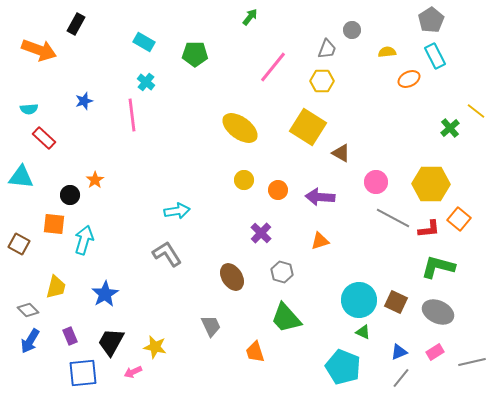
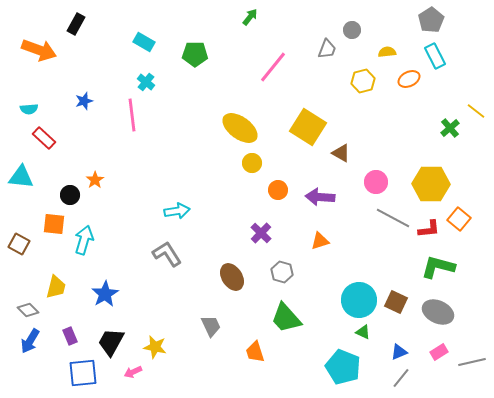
yellow hexagon at (322, 81): moved 41 px right; rotated 15 degrees counterclockwise
yellow circle at (244, 180): moved 8 px right, 17 px up
pink rectangle at (435, 352): moved 4 px right
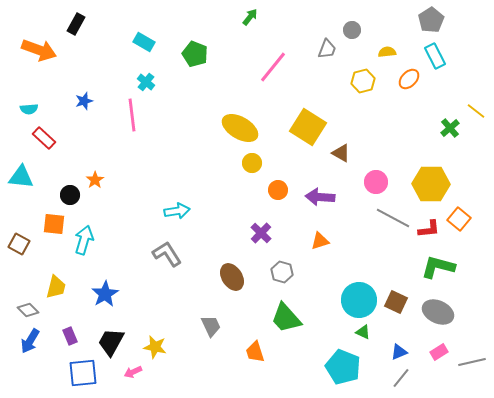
green pentagon at (195, 54): rotated 20 degrees clockwise
orange ellipse at (409, 79): rotated 20 degrees counterclockwise
yellow ellipse at (240, 128): rotated 6 degrees counterclockwise
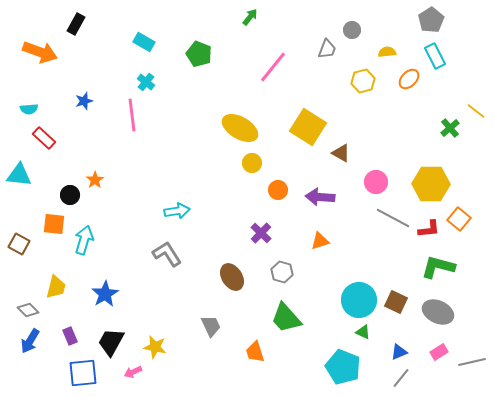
orange arrow at (39, 50): moved 1 px right, 2 px down
green pentagon at (195, 54): moved 4 px right
cyan triangle at (21, 177): moved 2 px left, 2 px up
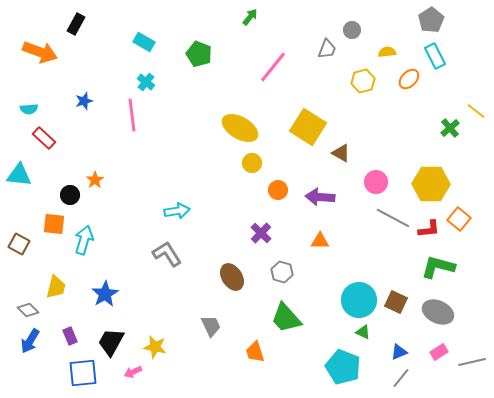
orange triangle at (320, 241): rotated 18 degrees clockwise
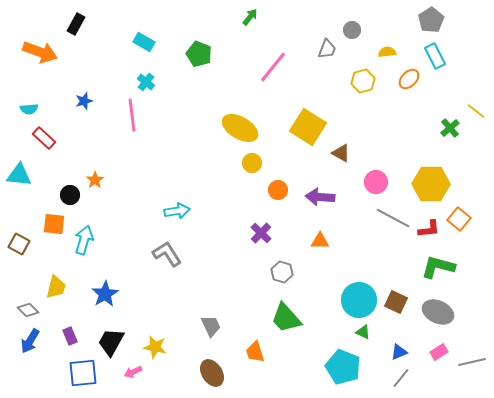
brown ellipse at (232, 277): moved 20 px left, 96 px down
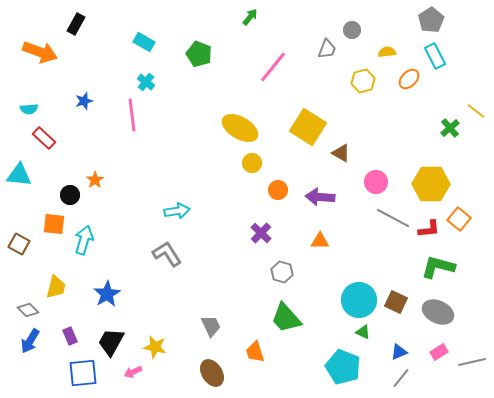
blue star at (105, 294): moved 2 px right
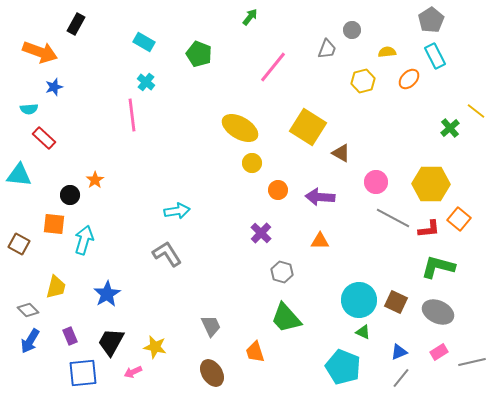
blue star at (84, 101): moved 30 px left, 14 px up
